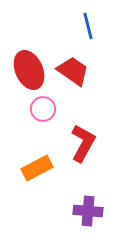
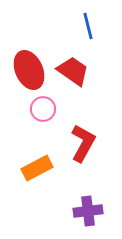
purple cross: rotated 12 degrees counterclockwise
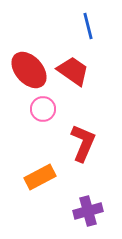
red ellipse: rotated 18 degrees counterclockwise
red L-shape: rotated 6 degrees counterclockwise
orange rectangle: moved 3 px right, 9 px down
purple cross: rotated 8 degrees counterclockwise
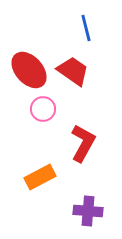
blue line: moved 2 px left, 2 px down
red L-shape: rotated 6 degrees clockwise
purple cross: rotated 20 degrees clockwise
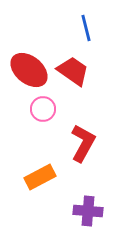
red ellipse: rotated 9 degrees counterclockwise
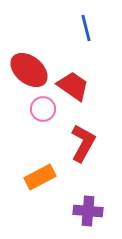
red trapezoid: moved 15 px down
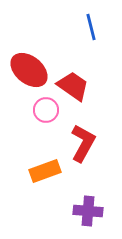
blue line: moved 5 px right, 1 px up
pink circle: moved 3 px right, 1 px down
orange rectangle: moved 5 px right, 6 px up; rotated 8 degrees clockwise
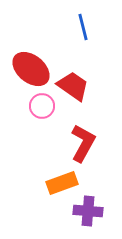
blue line: moved 8 px left
red ellipse: moved 2 px right, 1 px up
pink circle: moved 4 px left, 4 px up
orange rectangle: moved 17 px right, 12 px down
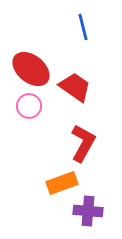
red trapezoid: moved 2 px right, 1 px down
pink circle: moved 13 px left
